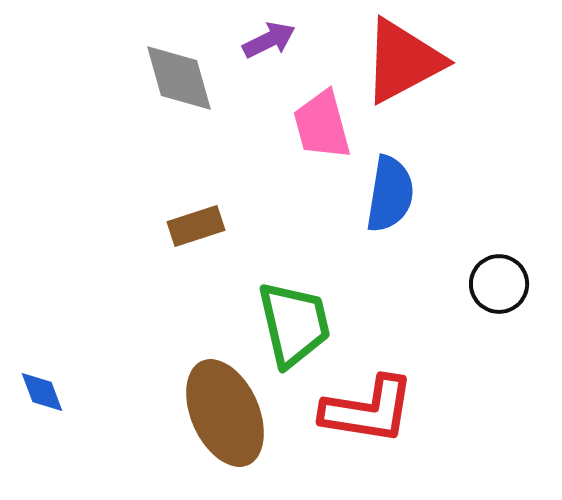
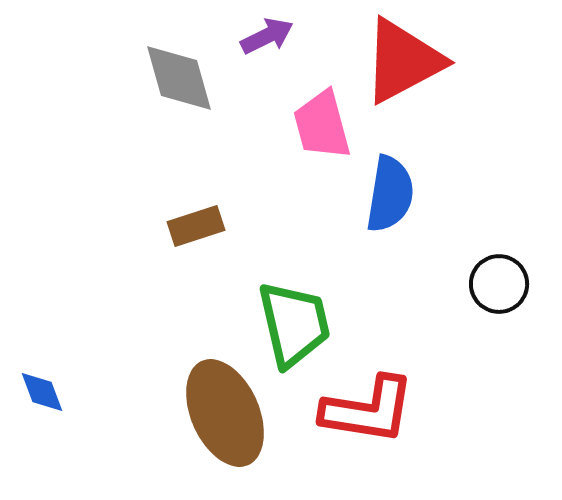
purple arrow: moved 2 px left, 4 px up
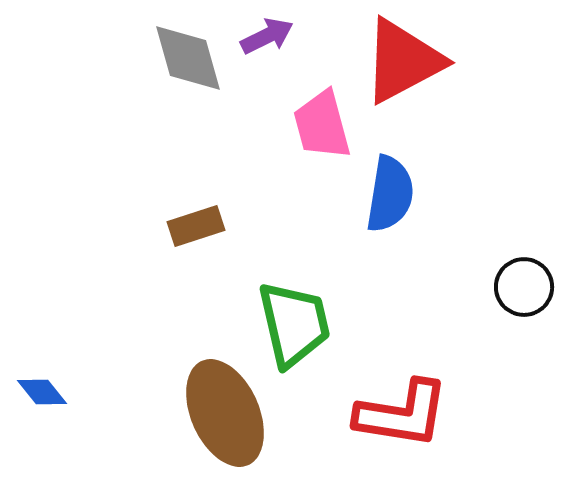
gray diamond: moved 9 px right, 20 px up
black circle: moved 25 px right, 3 px down
blue diamond: rotated 18 degrees counterclockwise
red L-shape: moved 34 px right, 4 px down
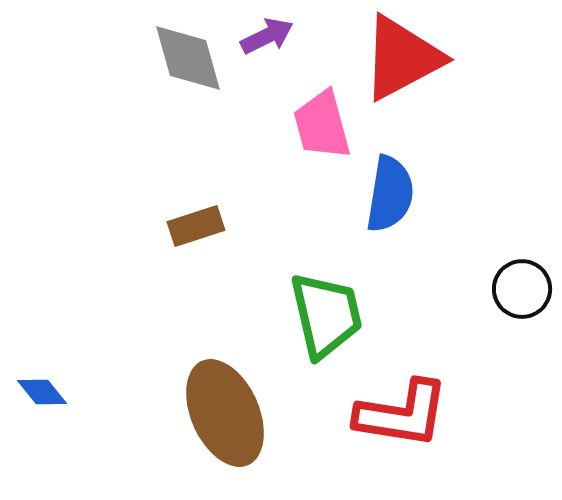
red triangle: moved 1 px left, 3 px up
black circle: moved 2 px left, 2 px down
green trapezoid: moved 32 px right, 9 px up
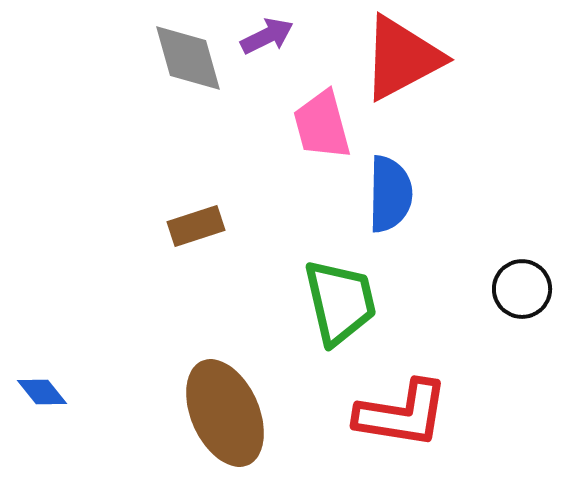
blue semicircle: rotated 8 degrees counterclockwise
green trapezoid: moved 14 px right, 13 px up
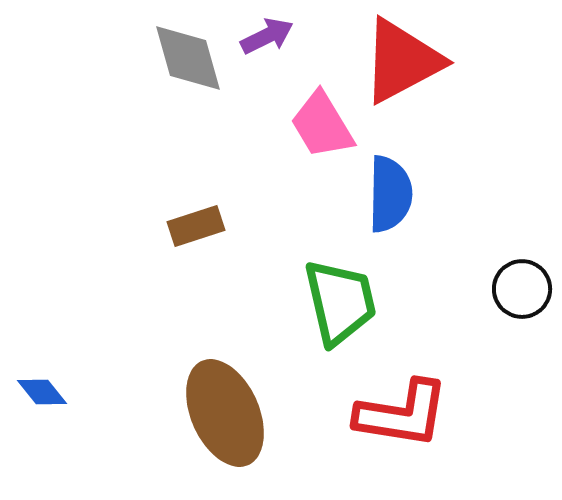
red triangle: moved 3 px down
pink trapezoid: rotated 16 degrees counterclockwise
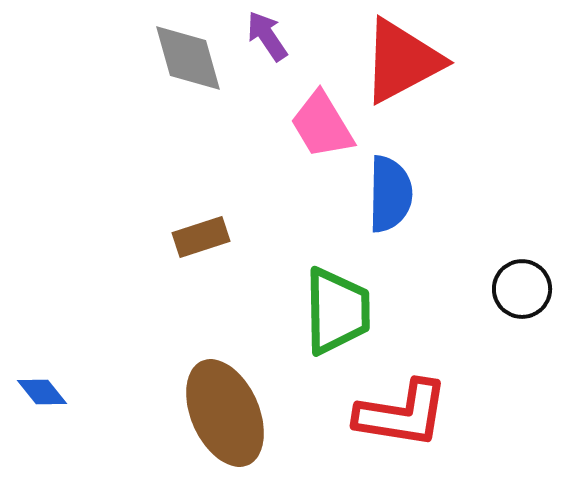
purple arrow: rotated 98 degrees counterclockwise
brown rectangle: moved 5 px right, 11 px down
green trapezoid: moved 3 px left, 9 px down; rotated 12 degrees clockwise
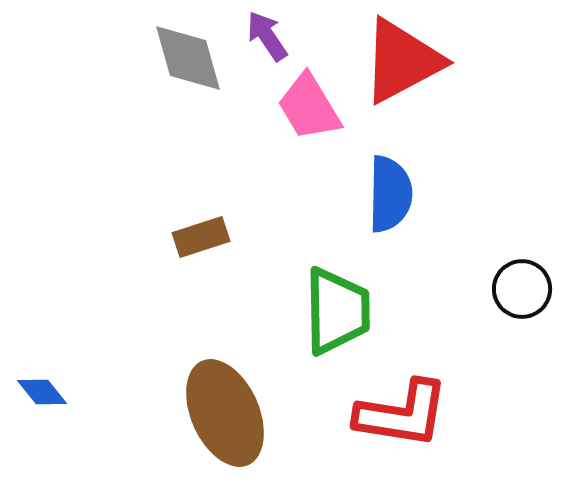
pink trapezoid: moved 13 px left, 18 px up
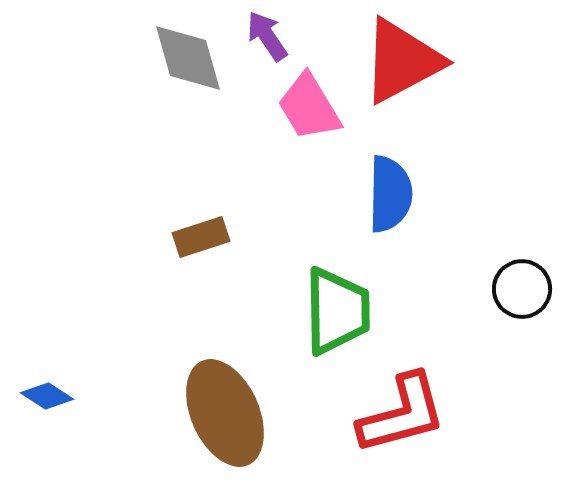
blue diamond: moved 5 px right, 4 px down; rotated 18 degrees counterclockwise
red L-shape: rotated 24 degrees counterclockwise
